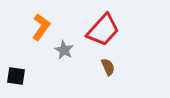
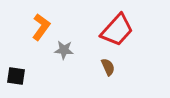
red trapezoid: moved 14 px right
gray star: rotated 24 degrees counterclockwise
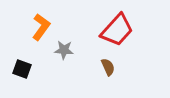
black square: moved 6 px right, 7 px up; rotated 12 degrees clockwise
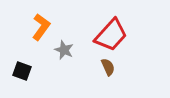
red trapezoid: moved 6 px left, 5 px down
gray star: rotated 18 degrees clockwise
black square: moved 2 px down
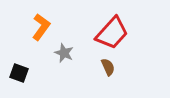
red trapezoid: moved 1 px right, 2 px up
gray star: moved 3 px down
black square: moved 3 px left, 2 px down
